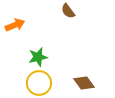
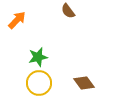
orange arrow: moved 2 px right, 5 px up; rotated 24 degrees counterclockwise
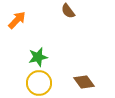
brown diamond: moved 1 px up
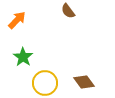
green star: moved 15 px left; rotated 24 degrees counterclockwise
yellow circle: moved 6 px right
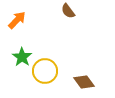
green star: moved 1 px left
yellow circle: moved 12 px up
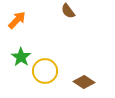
green star: moved 1 px left
brown diamond: rotated 20 degrees counterclockwise
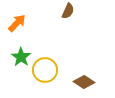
brown semicircle: rotated 119 degrees counterclockwise
orange arrow: moved 3 px down
yellow circle: moved 1 px up
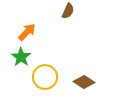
orange arrow: moved 10 px right, 9 px down
yellow circle: moved 7 px down
